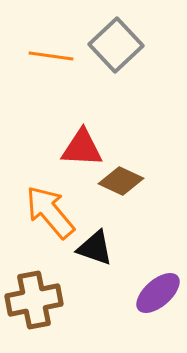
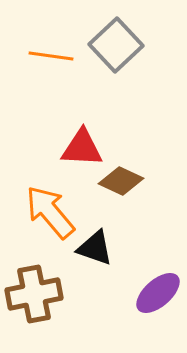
brown cross: moved 6 px up
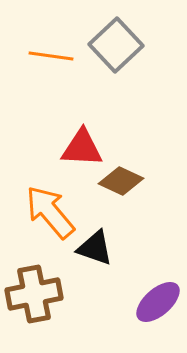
purple ellipse: moved 9 px down
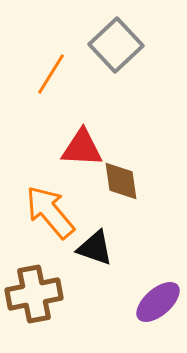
orange line: moved 18 px down; rotated 66 degrees counterclockwise
brown diamond: rotated 57 degrees clockwise
